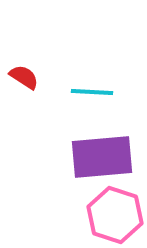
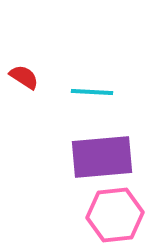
pink hexagon: rotated 24 degrees counterclockwise
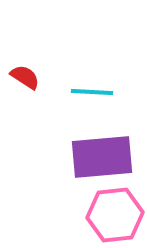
red semicircle: moved 1 px right
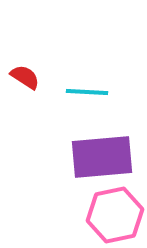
cyan line: moved 5 px left
pink hexagon: rotated 6 degrees counterclockwise
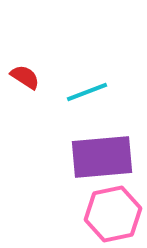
cyan line: rotated 24 degrees counterclockwise
pink hexagon: moved 2 px left, 1 px up
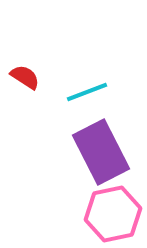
purple rectangle: moved 1 px left, 5 px up; rotated 68 degrees clockwise
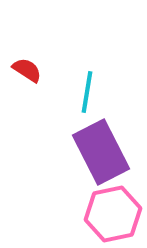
red semicircle: moved 2 px right, 7 px up
cyan line: rotated 60 degrees counterclockwise
